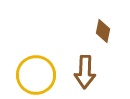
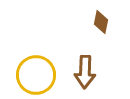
brown diamond: moved 2 px left, 9 px up
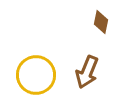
brown arrow: moved 2 px right; rotated 20 degrees clockwise
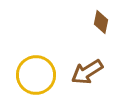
brown arrow: rotated 36 degrees clockwise
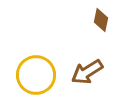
brown diamond: moved 2 px up
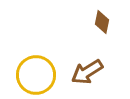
brown diamond: moved 1 px right, 2 px down
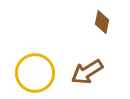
yellow circle: moved 1 px left, 2 px up
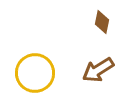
brown arrow: moved 11 px right, 2 px up
